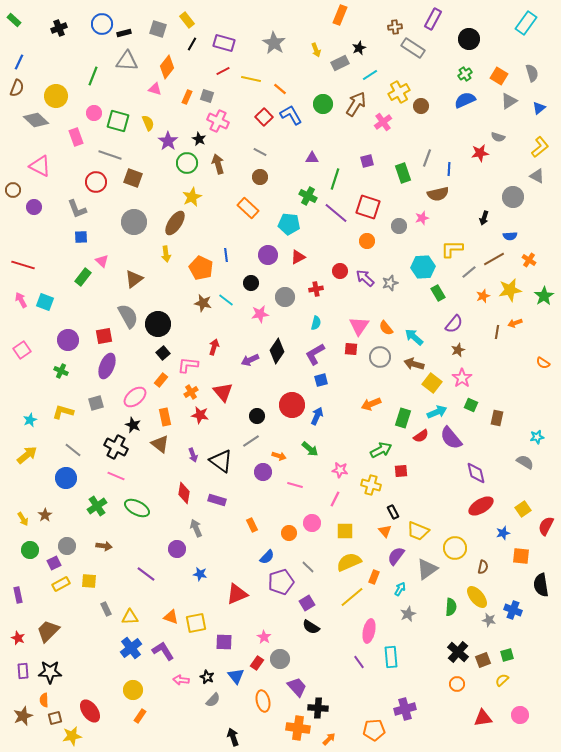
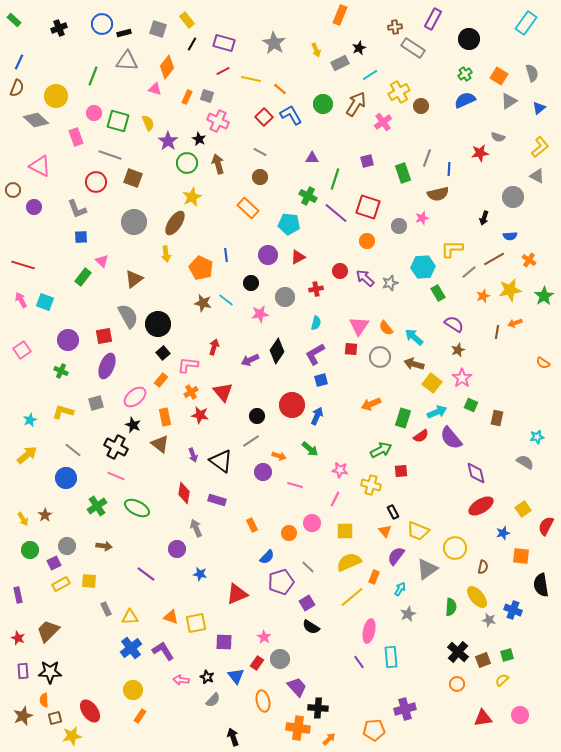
purple semicircle at (454, 324): rotated 96 degrees counterclockwise
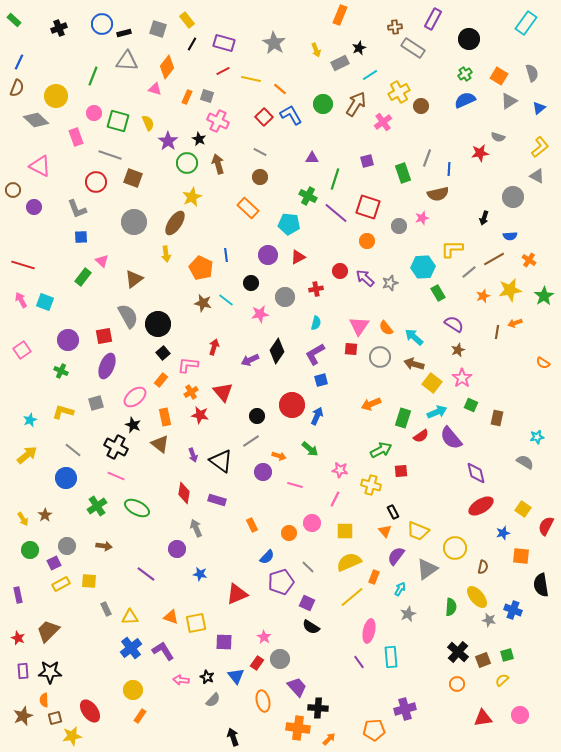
yellow square at (523, 509): rotated 21 degrees counterclockwise
purple square at (307, 603): rotated 35 degrees counterclockwise
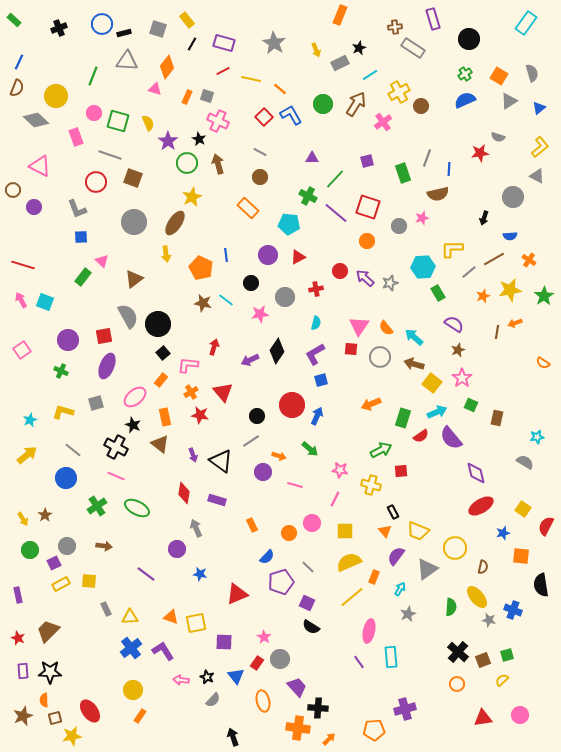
purple rectangle at (433, 19): rotated 45 degrees counterclockwise
green line at (335, 179): rotated 25 degrees clockwise
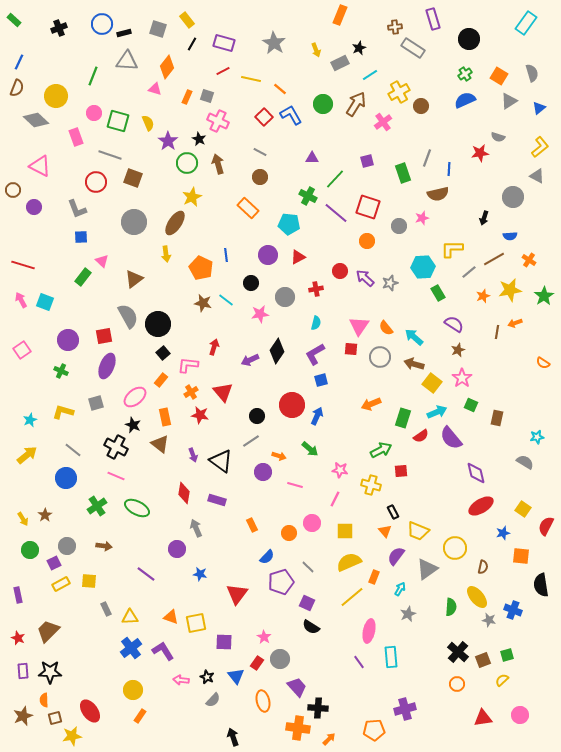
red triangle at (237, 594): rotated 30 degrees counterclockwise
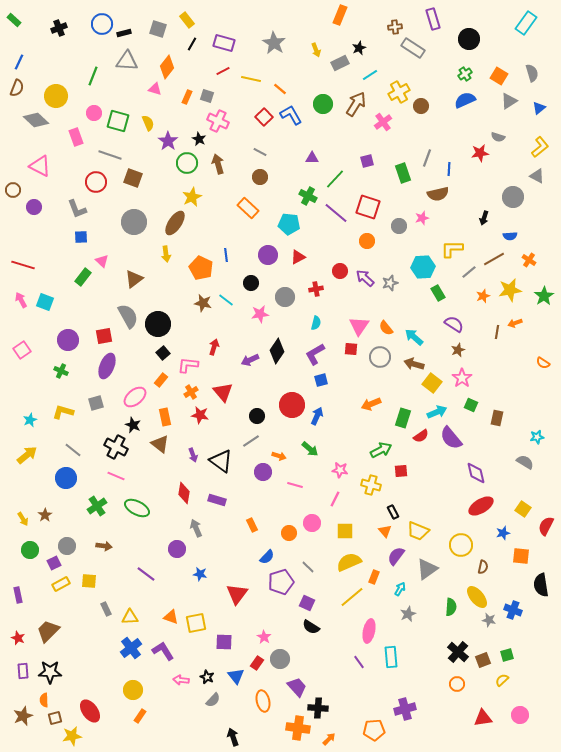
yellow circle at (455, 548): moved 6 px right, 3 px up
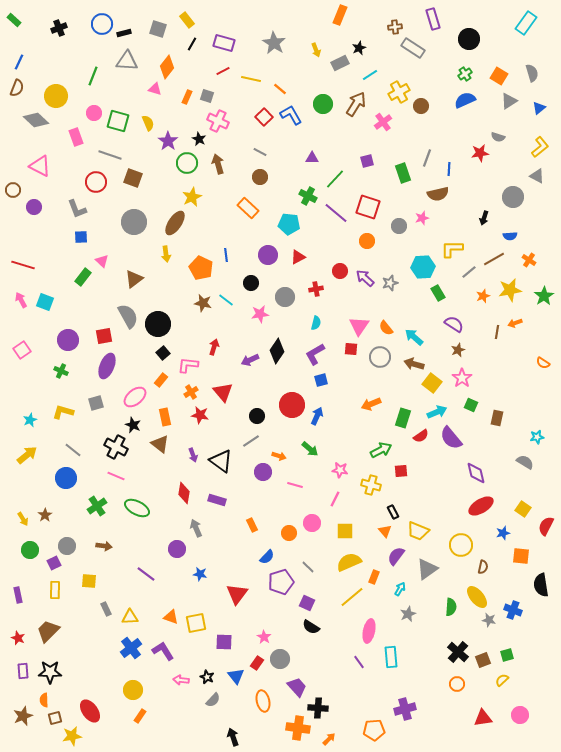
yellow rectangle at (61, 584): moved 6 px left, 6 px down; rotated 60 degrees counterclockwise
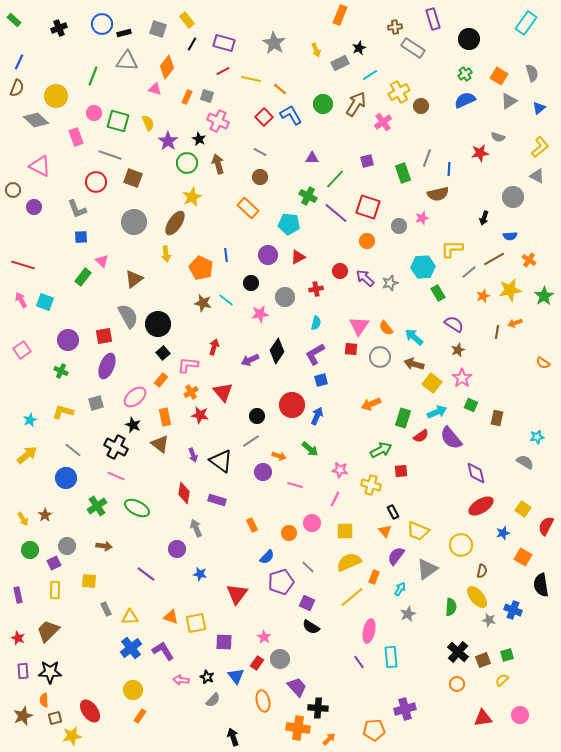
orange square at (521, 556): moved 2 px right, 1 px down; rotated 24 degrees clockwise
brown semicircle at (483, 567): moved 1 px left, 4 px down
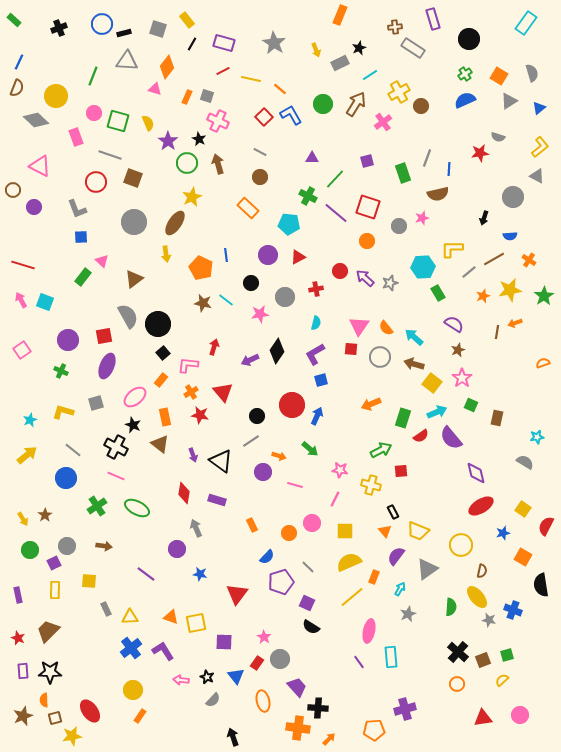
orange semicircle at (543, 363): rotated 128 degrees clockwise
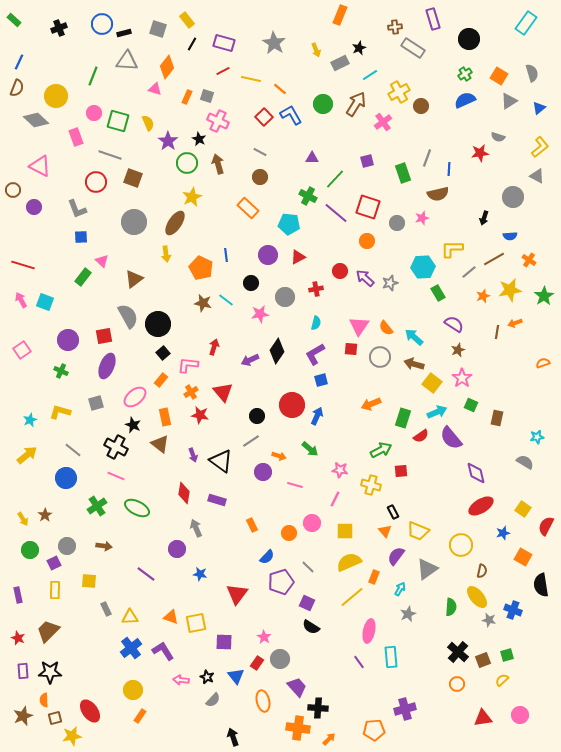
gray circle at (399, 226): moved 2 px left, 3 px up
yellow L-shape at (63, 412): moved 3 px left
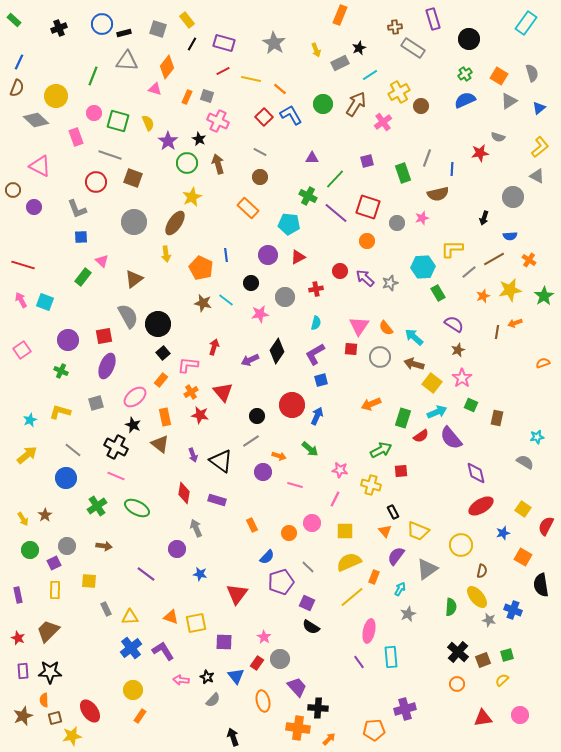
blue line at (449, 169): moved 3 px right
